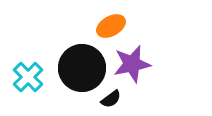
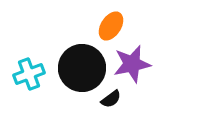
orange ellipse: rotated 28 degrees counterclockwise
cyan cross: moved 1 px right, 3 px up; rotated 24 degrees clockwise
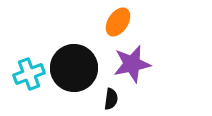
orange ellipse: moved 7 px right, 4 px up
black circle: moved 8 px left
black semicircle: rotated 45 degrees counterclockwise
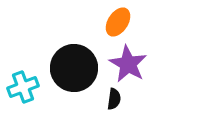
purple star: moved 4 px left; rotated 30 degrees counterclockwise
cyan cross: moved 6 px left, 13 px down
black semicircle: moved 3 px right
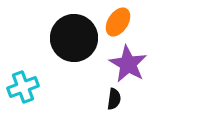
black circle: moved 30 px up
